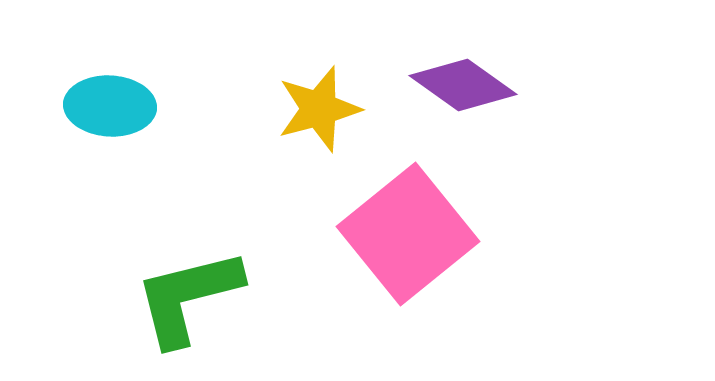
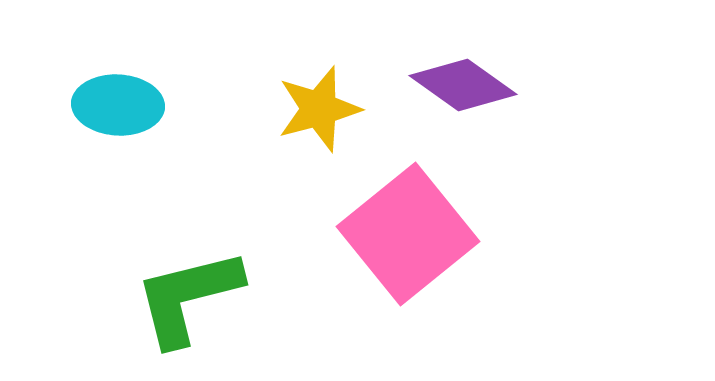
cyan ellipse: moved 8 px right, 1 px up
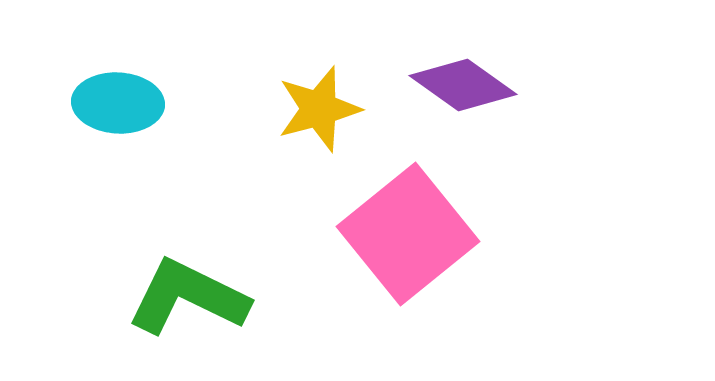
cyan ellipse: moved 2 px up
green L-shape: rotated 40 degrees clockwise
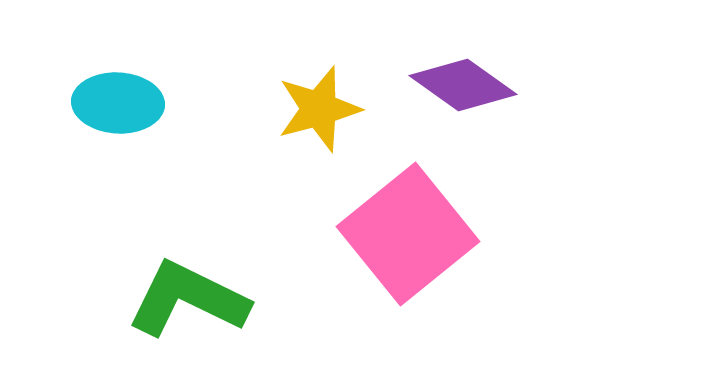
green L-shape: moved 2 px down
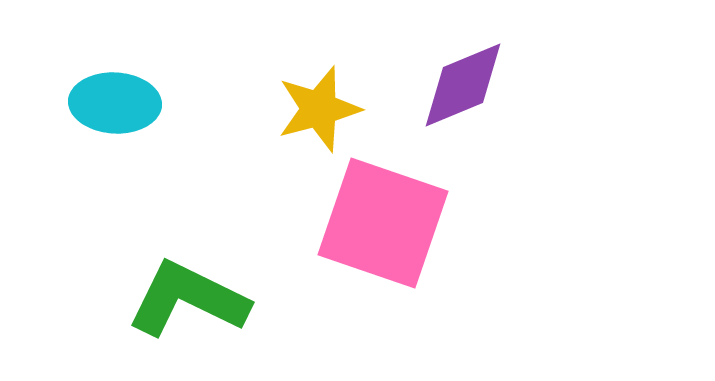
purple diamond: rotated 58 degrees counterclockwise
cyan ellipse: moved 3 px left
pink square: moved 25 px left, 11 px up; rotated 32 degrees counterclockwise
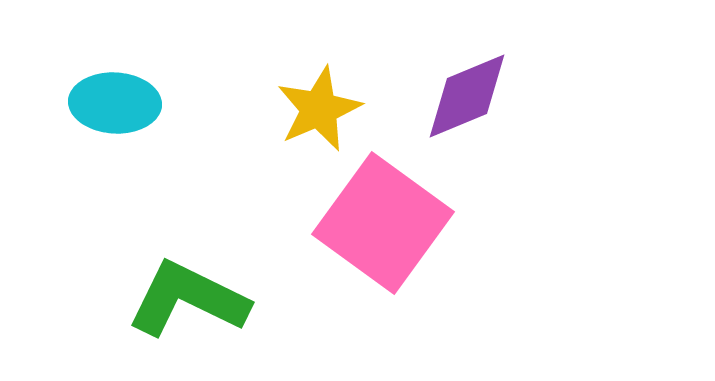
purple diamond: moved 4 px right, 11 px down
yellow star: rotated 8 degrees counterclockwise
pink square: rotated 17 degrees clockwise
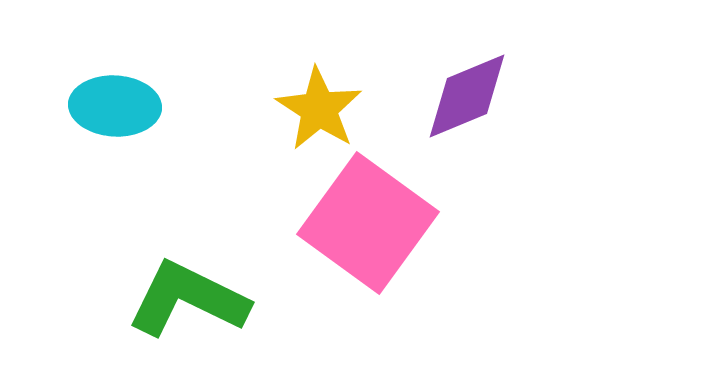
cyan ellipse: moved 3 px down
yellow star: rotated 16 degrees counterclockwise
pink square: moved 15 px left
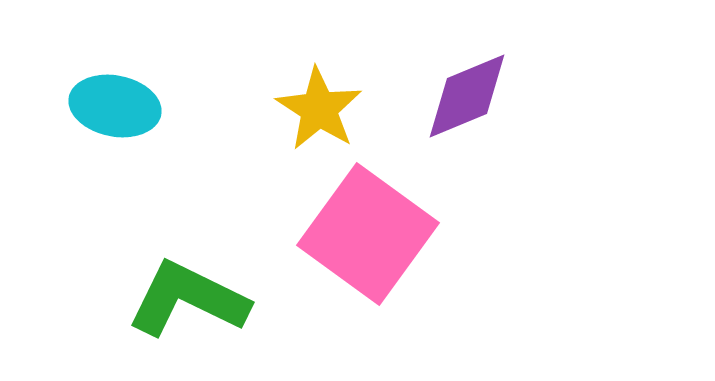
cyan ellipse: rotated 8 degrees clockwise
pink square: moved 11 px down
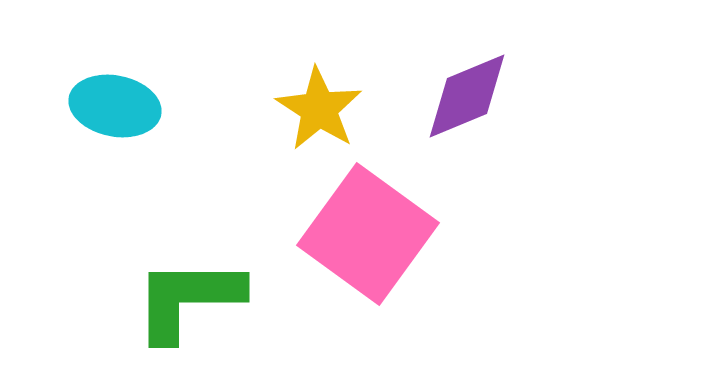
green L-shape: rotated 26 degrees counterclockwise
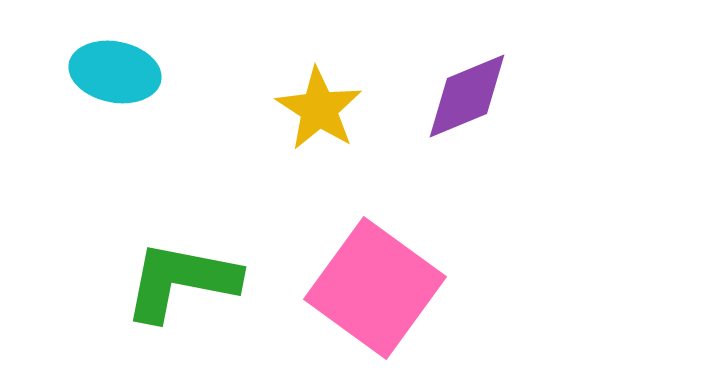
cyan ellipse: moved 34 px up
pink square: moved 7 px right, 54 px down
green L-shape: moved 7 px left, 18 px up; rotated 11 degrees clockwise
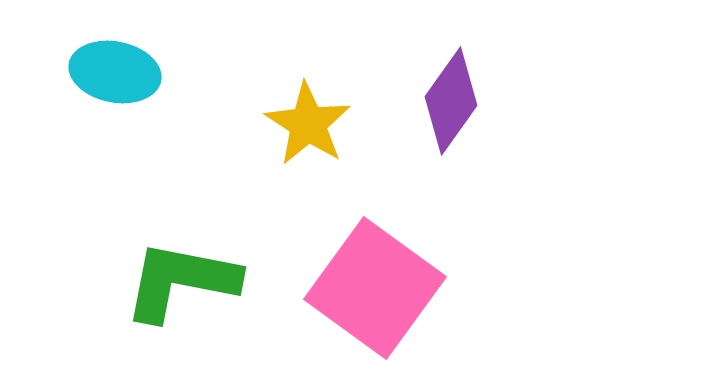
purple diamond: moved 16 px left, 5 px down; rotated 32 degrees counterclockwise
yellow star: moved 11 px left, 15 px down
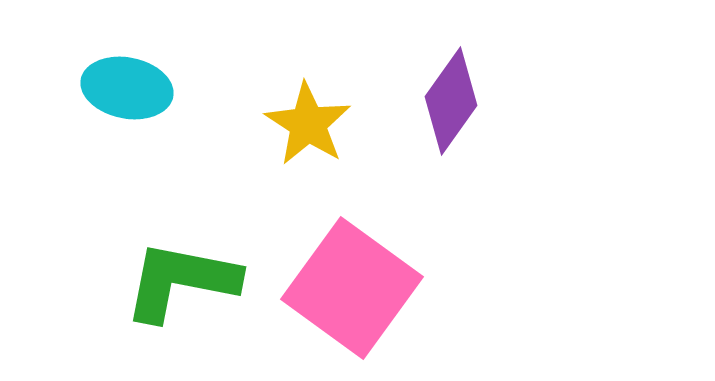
cyan ellipse: moved 12 px right, 16 px down
pink square: moved 23 px left
